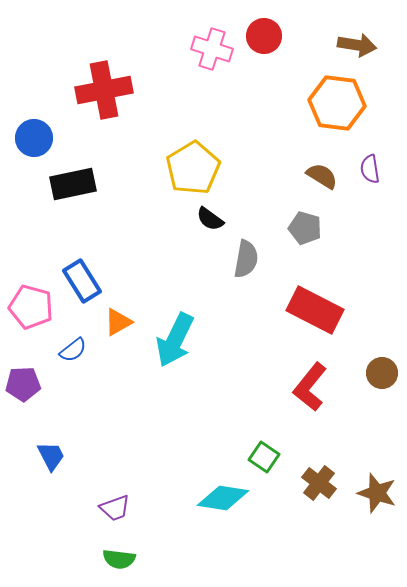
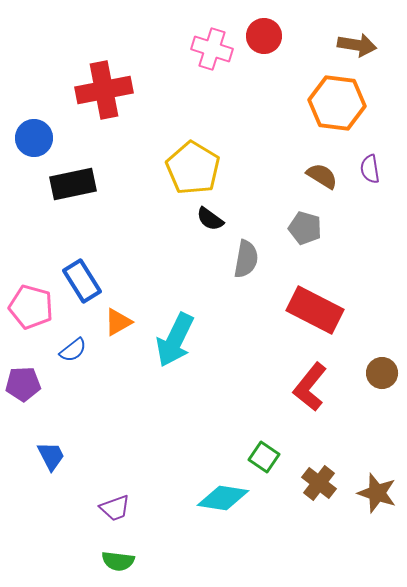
yellow pentagon: rotated 10 degrees counterclockwise
green semicircle: moved 1 px left, 2 px down
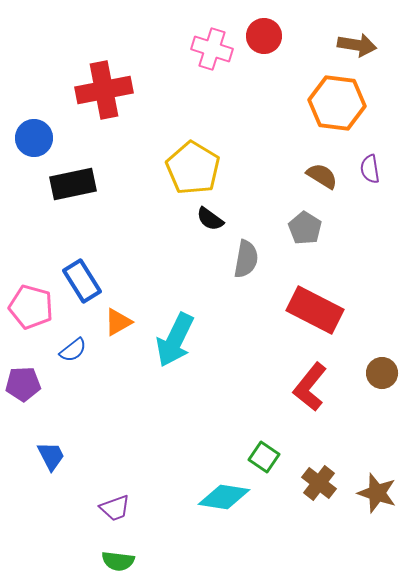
gray pentagon: rotated 16 degrees clockwise
cyan diamond: moved 1 px right, 1 px up
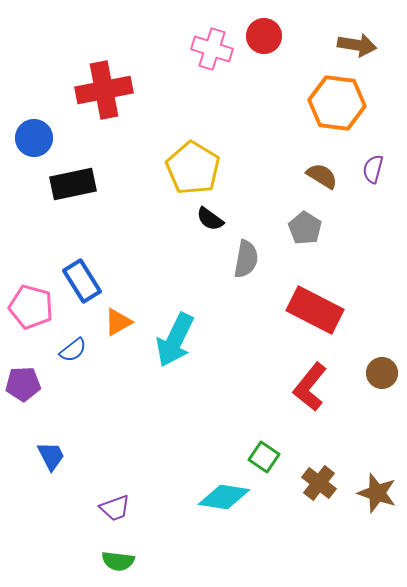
purple semicircle: moved 3 px right; rotated 24 degrees clockwise
